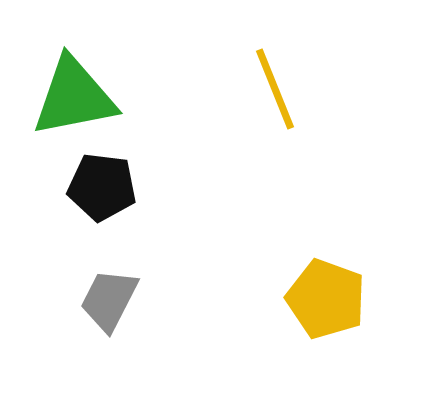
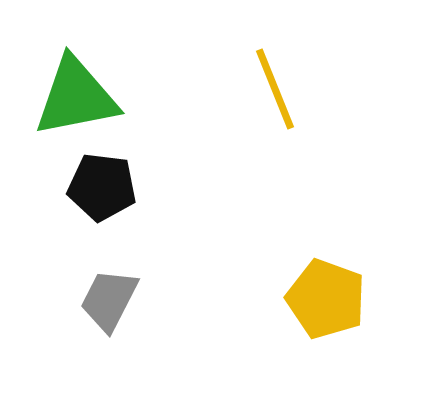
green triangle: moved 2 px right
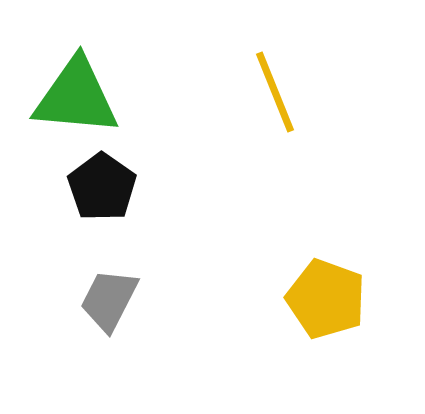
yellow line: moved 3 px down
green triangle: rotated 16 degrees clockwise
black pentagon: rotated 28 degrees clockwise
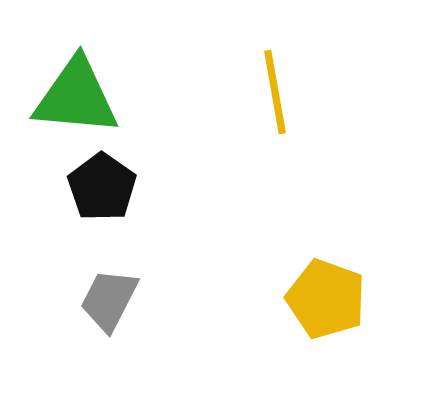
yellow line: rotated 12 degrees clockwise
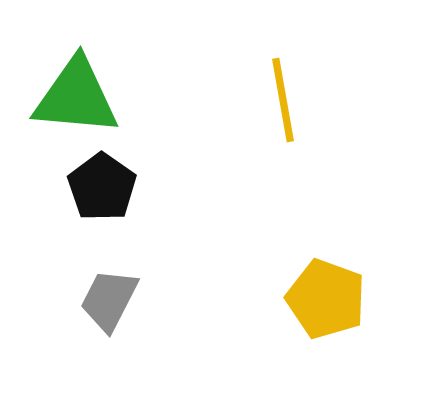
yellow line: moved 8 px right, 8 px down
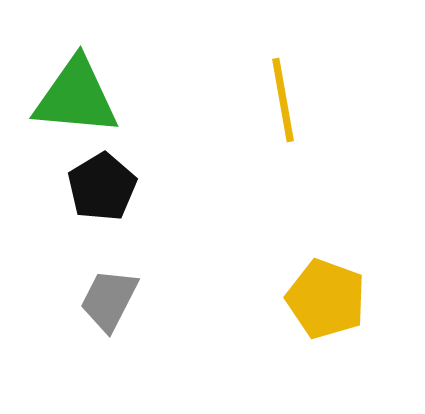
black pentagon: rotated 6 degrees clockwise
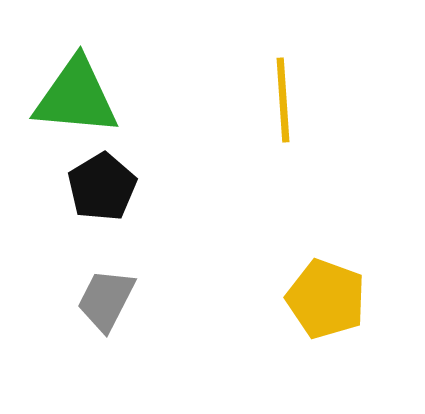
yellow line: rotated 6 degrees clockwise
gray trapezoid: moved 3 px left
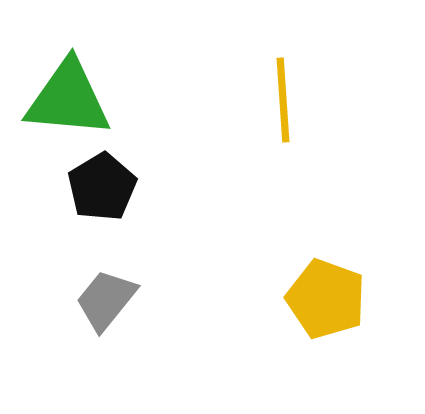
green triangle: moved 8 px left, 2 px down
gray trapezoid: rotated 12 degrees clockwise
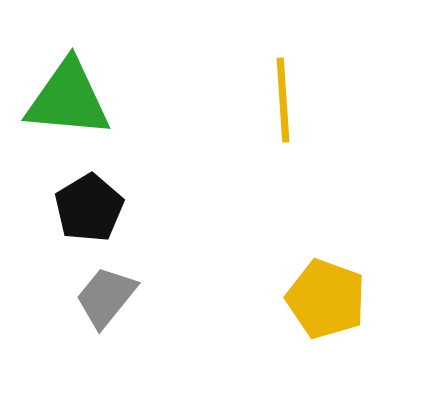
black pentagon: moved 13 px left, 21 px down
gray trapezoid: moved 3 px up
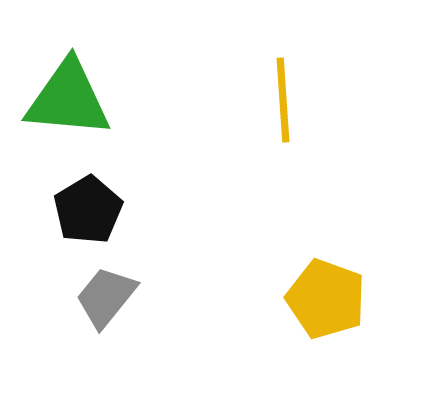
black pentagon: moved 1 px left, 2 px down
